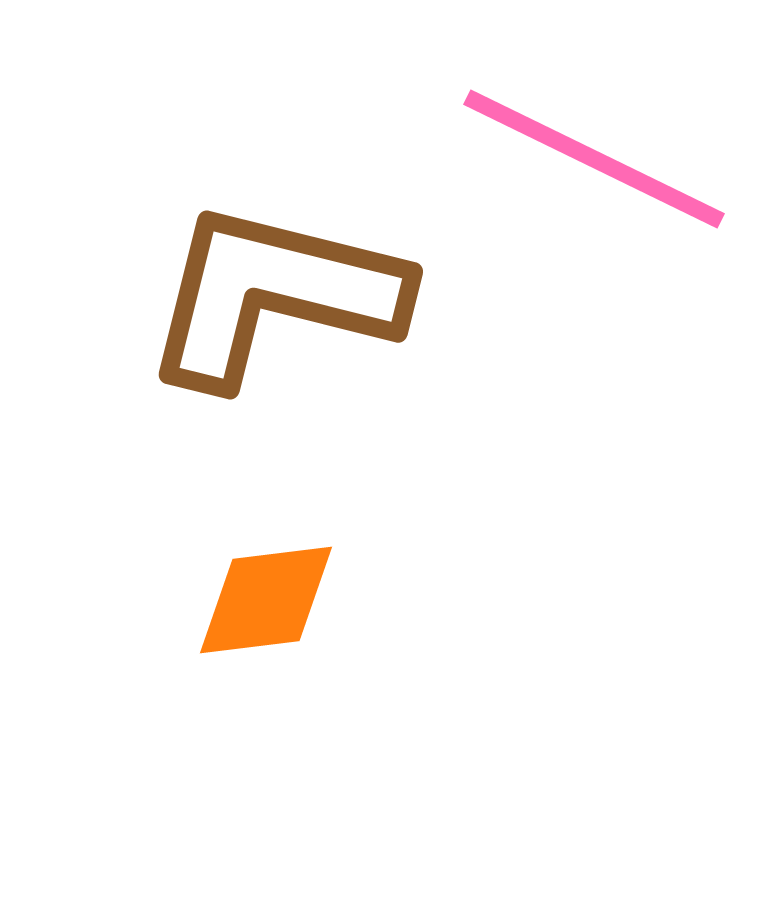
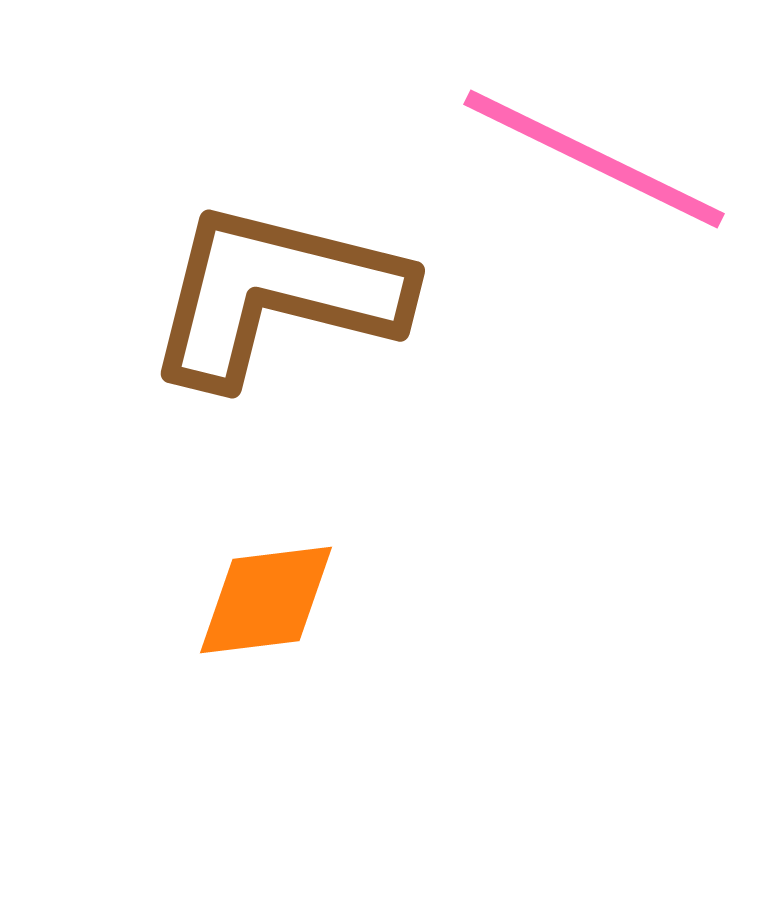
brown L-shape: moved 2 px right, 1 px up
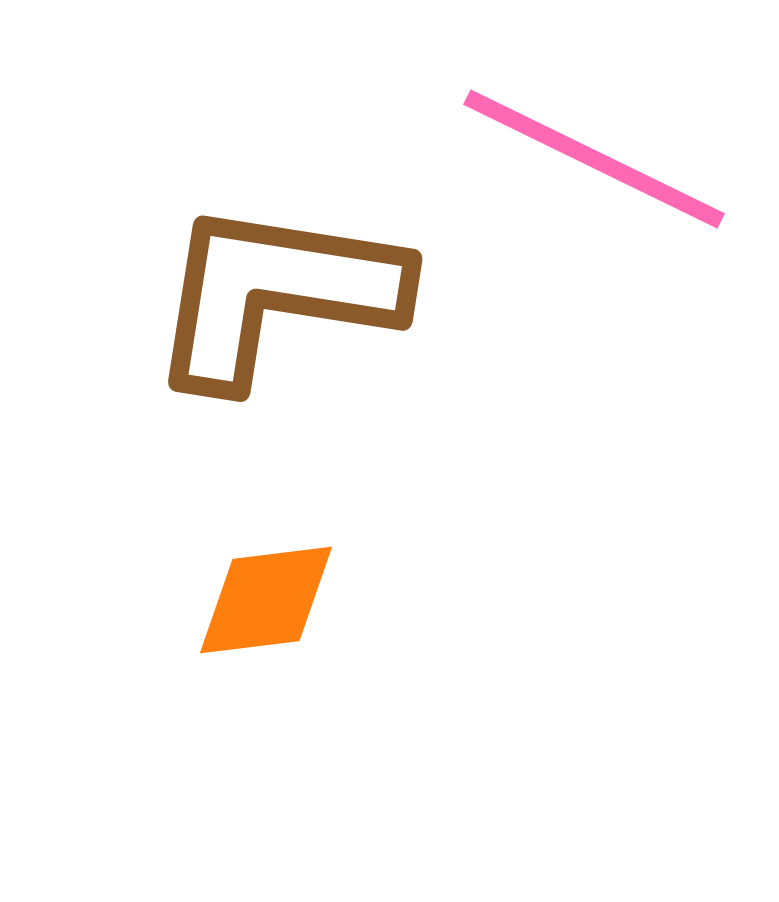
brown L-shape: rotated 5 degrees counterclockwise
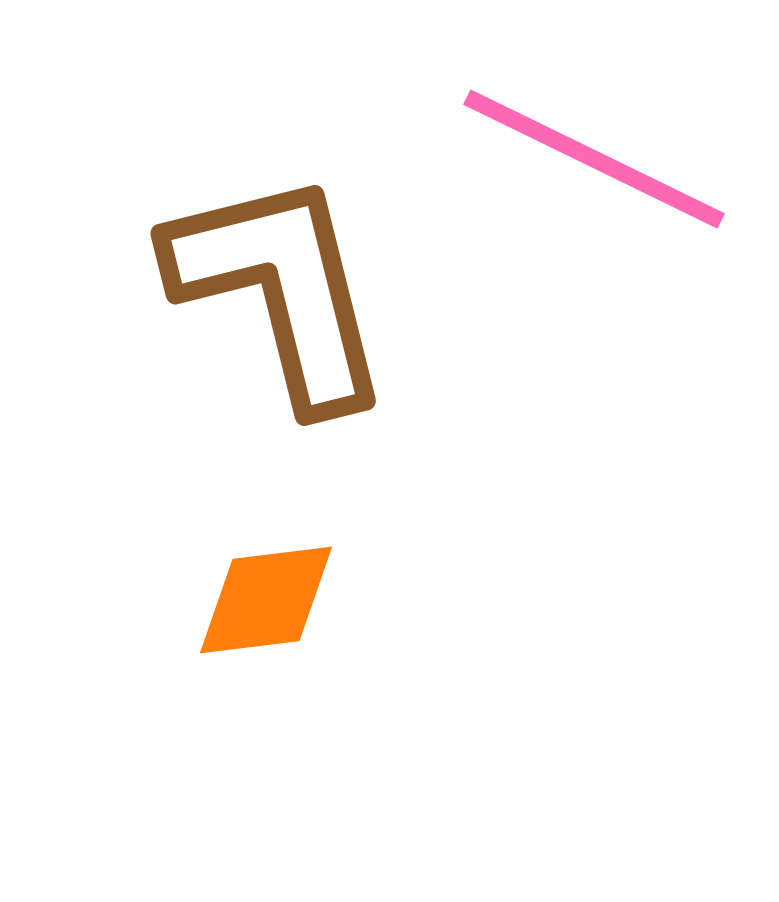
brown L-shape: moved 4 px right, 5 px up; rotated 67 degrees clockwise
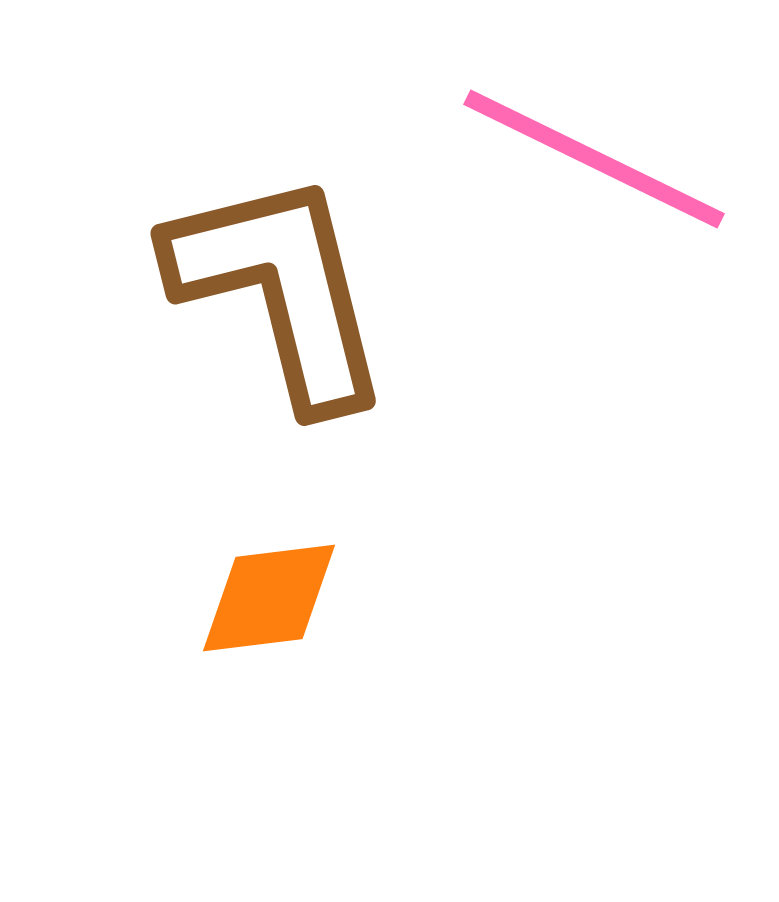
orange diamond: moved 3 px right, 2 px up
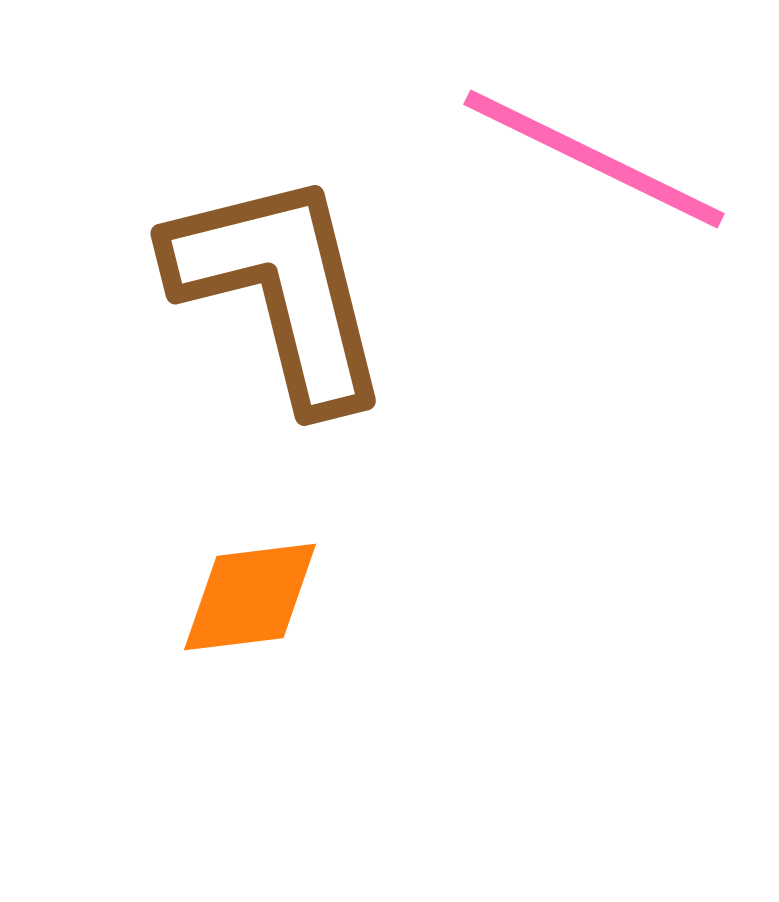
orange diamond: moved 19 px left, 1 px up
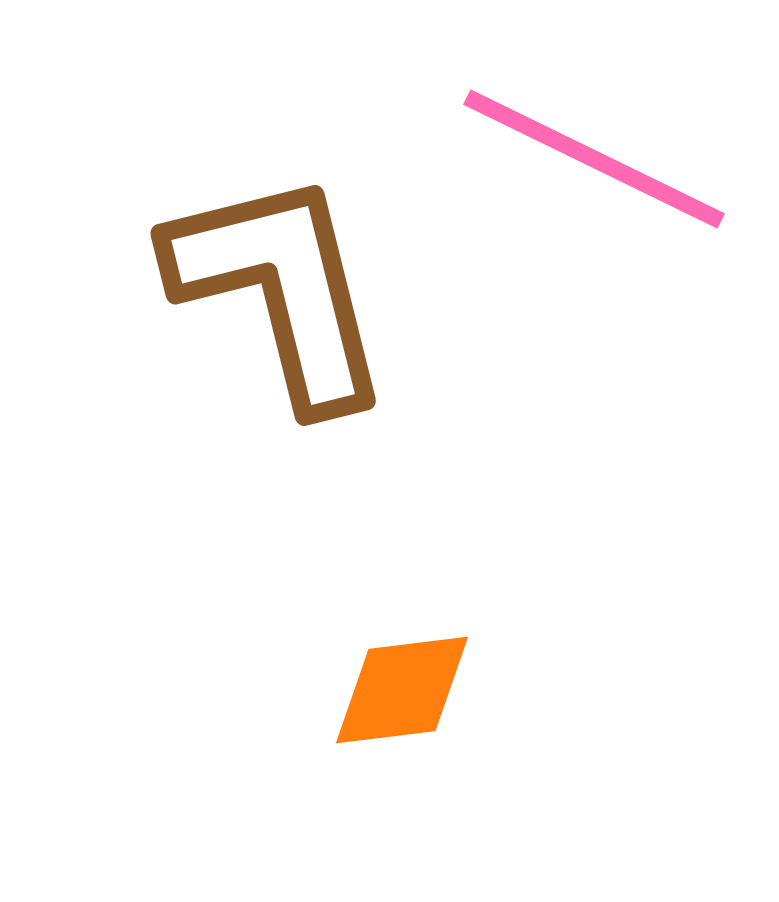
orange diamond: moved 152 px right, 93 px down
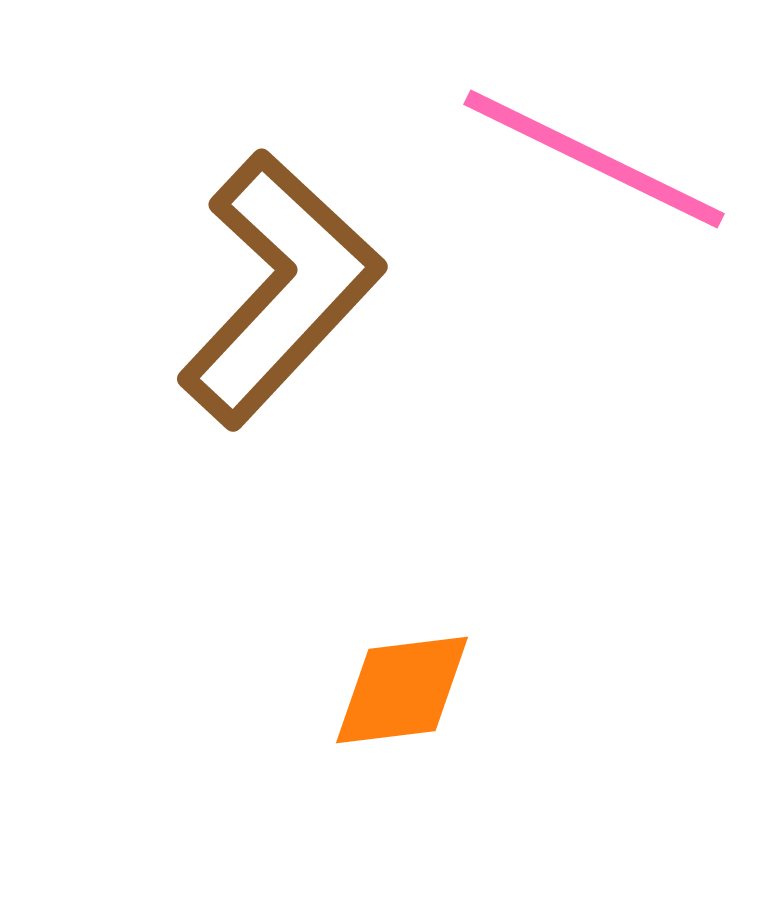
brown L-shape: rotated 57 degrees clockwise
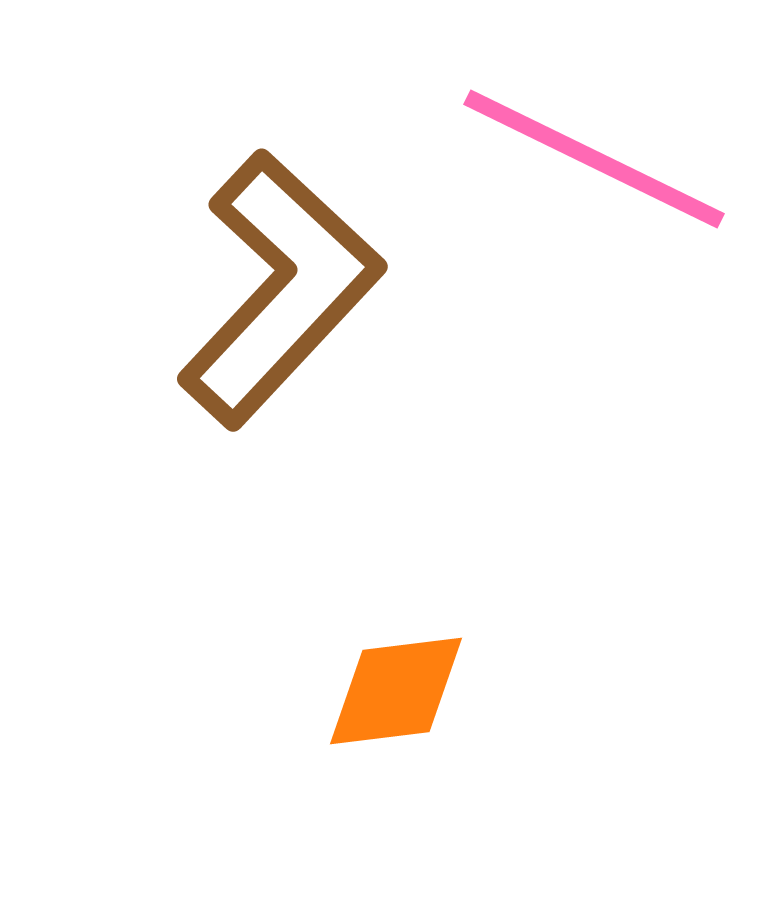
orange diamond: moved 6 px left, 1 px down
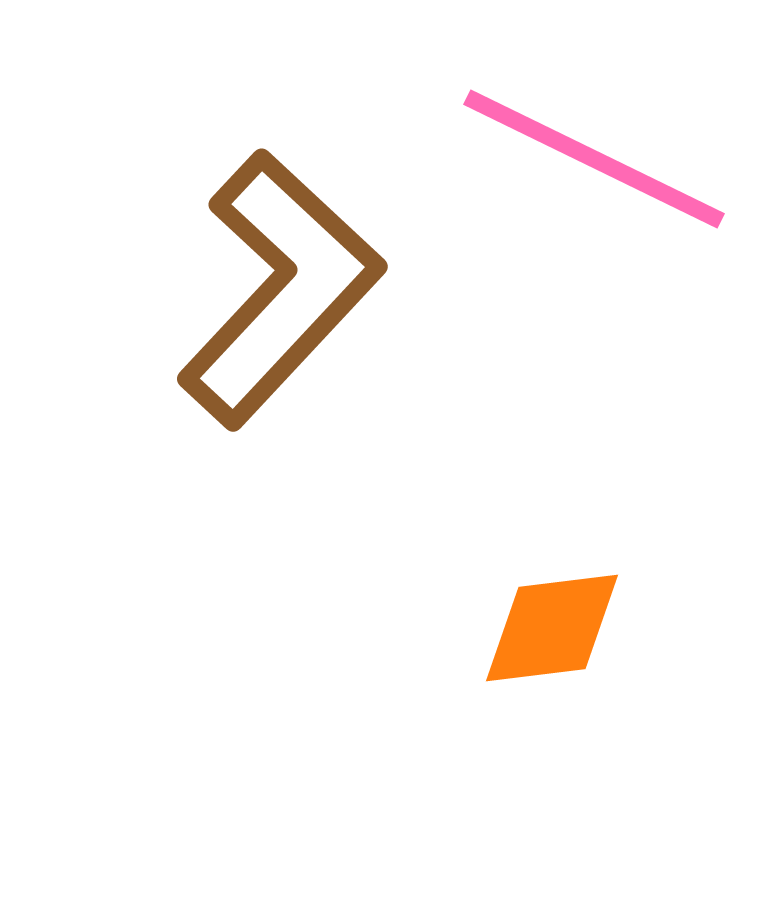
orange diamond: moved 156 px right, 63 px up
